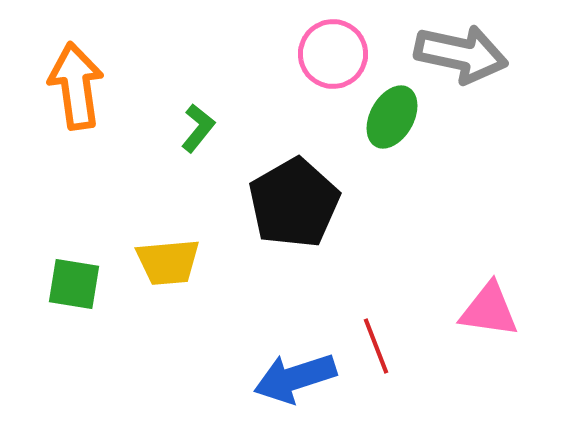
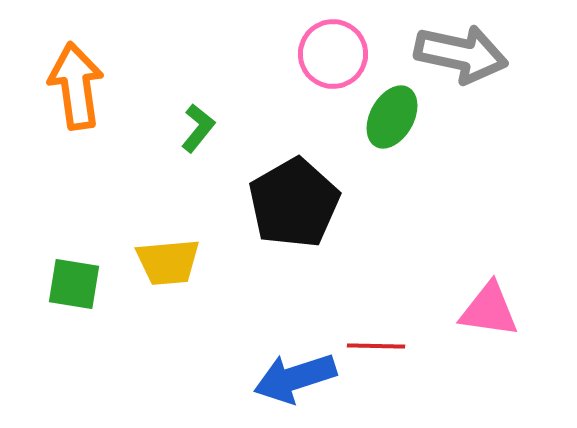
red line: rotated 68 degrees counterclockwise
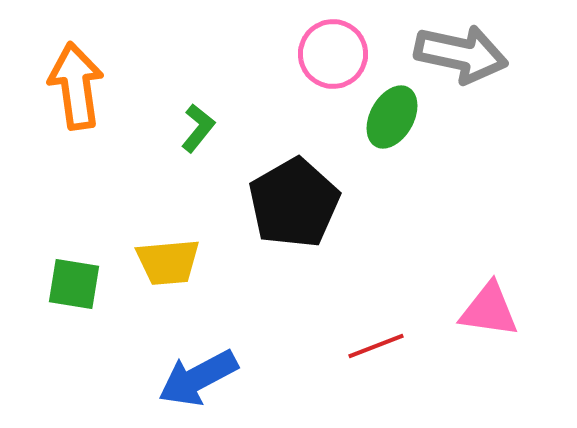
red line: rotated 22 degrees counterclockwise
blue arrow: moved 97 px left; rotated 10 degrees counterclockwise
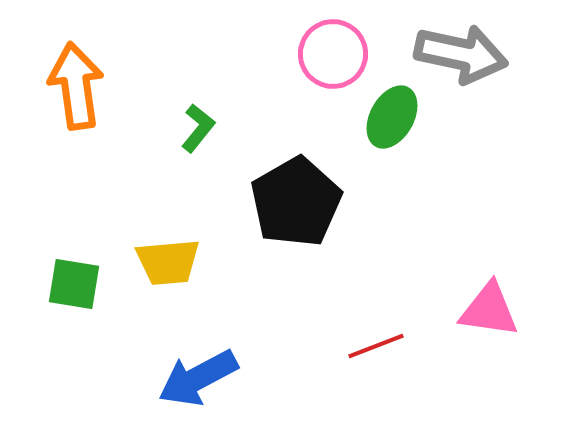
black pentagon: moved 2 px right, 1 px up
